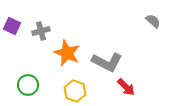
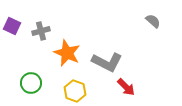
green circle: moved 3 px right, 2 px up
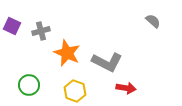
green circle: moved 2 px left, 2 px down
red arrow: moved 1 px down; rotated 36 degrees counterclockwise
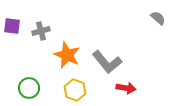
gray semicircle: moved 5 px right, 3 px up
purple square: rotated 18 degrees counterclockwise
orange star: moved 2 px down
gray L-shape: rotated 24 degrees clockwise
green circle: moved 3 px down
yellow hexagon: moved 1 px up
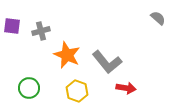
yellow hexagon: moved 2 px right, 1 px down
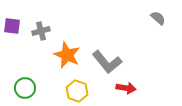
green circle: moved 4 px left
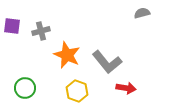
gray semicircle: moved 16 px left, 5 px up; rotated 56 degrees counterclockwise
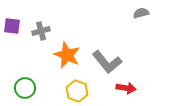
gray semicircle: moved 1 px left
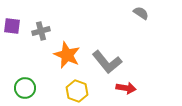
gray semicircle: rotated 49 degrees clockwise
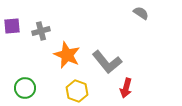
purple square: rotated 12 degrees counterclockwise
red arrow: rotated 96 degrees clockwise
